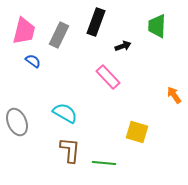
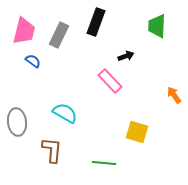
black arrow: moved 3 px right, 10 px down
pink rectangle: moved 2 px right, 4 px down
gray ellipse: rotated 16 degrees clockwise
brown L-shape: moved 18 px left
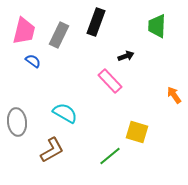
brown L-shape: rotated 56 degrees clockwise
green line: moved 6 px right, 7 px up; rotated 45 degrees counterclockwise
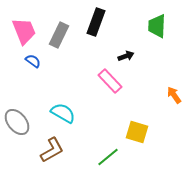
pink trapezoid: rotated 36 degrees counterclockwise
cyan semicircle: moved 2 px left
gray ellipse: rotated 32 degrees counterclockwise
green line: moved 2 px left, 1 px down
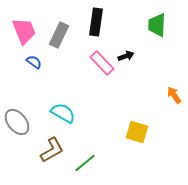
black rectangle: rotated 12 degrees counterclockwise
green trapezoid: moved 1 px up
blue semicircle: moved 1 px right, 1 px down
pink rectangle: moved 8 px left, 18 px up
green line: moved 23 px left, 6 px down
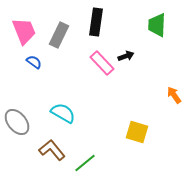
brown L-shape: rotated 100 degrees counterclockwise
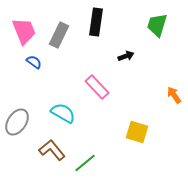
green trapezoid: rotated 15 degrees clockwise
pink rectangle: moved 5 px left, 24 px down
gray ellipse: rotated 72 degrees clockwise
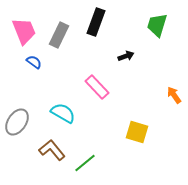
black rectangle: rotated 12 degrees clockwise
